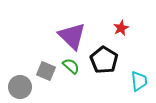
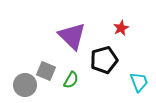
black pentagon: rotated 24 degrees clockwise
green semicircle: moved 14 px down; rotated 78 degrees clockwise
cyan trapezoid: moved 1 px down; rotated 15 degrees counterclockwise
gray circle: moved 5 px right, 2 px up
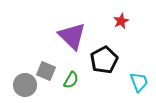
red star: moved 7 px up
black pentagon: rotated 12 degrees counterclockwise
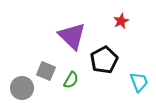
gray circle: moved 3 px left, 3 px down
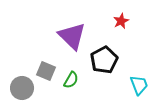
cyan trapezoid: moved 3 px down
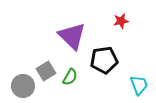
red star: rotated 14 degrees clockwise
black pentagon: rotated 20 degrees clockwise
gray square: rotated 36 degrees clockwise
green semicircle: moved 1 px left, 3 px up
gray circle: moved 1 px right, 2 px up
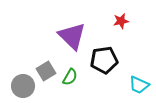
cyan trapezoid: rotated 135 degrees clockwise
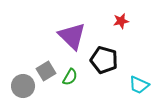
black pentagon: rotated 24 degrees clockwise
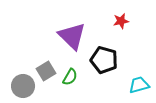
cyan trapezoid: rotated 140 degrees clockwise
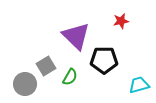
purple triangle: moved 4 px right
black pentagon: rotated 16 degrees counterclockwise
gray square: moved 5 px up
gray circle: moved 2 px right, 2 px up
